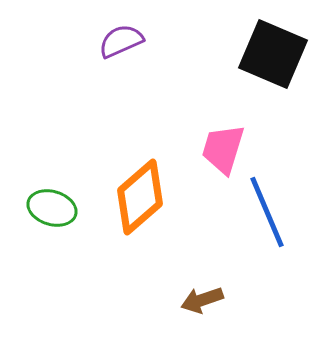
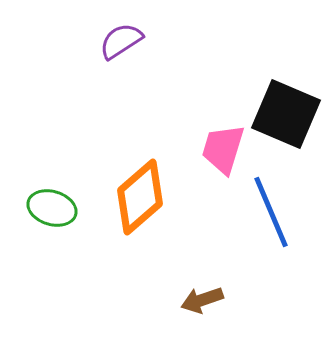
purple semicircle: rotated 9 degrees counterclockwise
black square: moved 13 px right, 60 px down
blue line: moved 4 px right
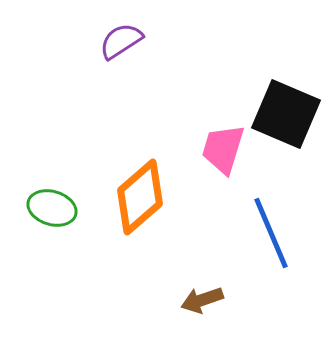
blue line: moved 21 px down
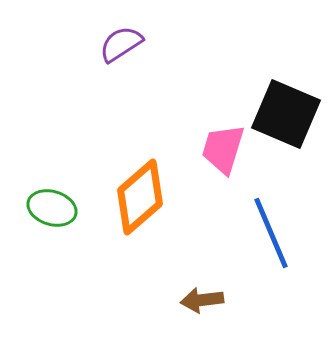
purple semicircle: moved 3 px down
brown arrow: rotated 12 degrees clockwise
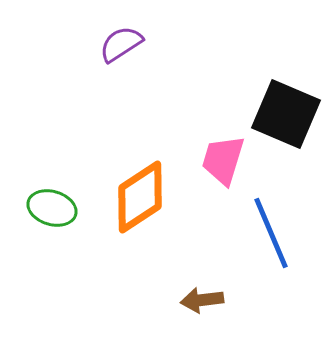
pink trapezoid: moved 11 px down
orange diamond: rotated 8 degrees clockwise
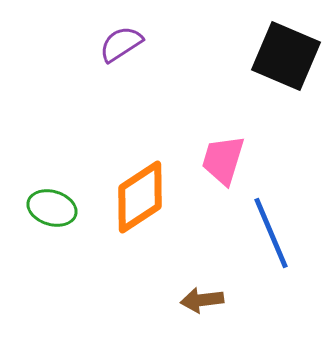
black square: moved 58 px up
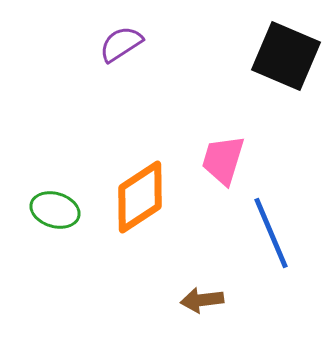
green ellipse: moved 3 px right, 2 px down
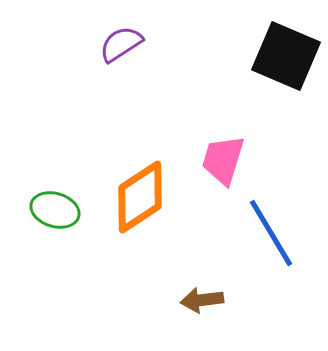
blue line: rotated 8 degrees counterclockwise
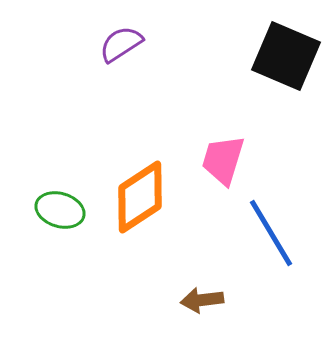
green ellipse: moved 5 px right
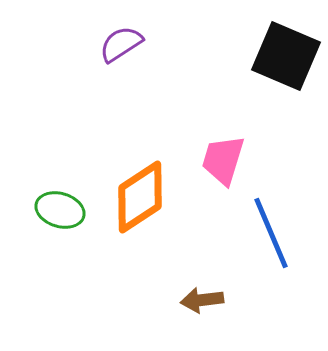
blue line: rotated 8 degrees clockwise
